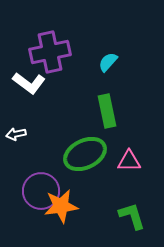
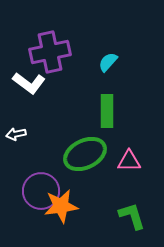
green rectangle: rotated 12 degrees clockwise
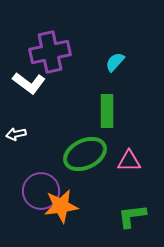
cyan semicircle: moved 7 px right
green L-shape: rotated 80 degrees counterclockwise
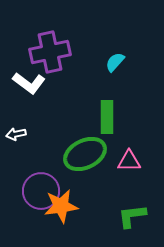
green rectangle: moved 6 px down
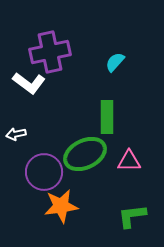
purple circle: moved 3 px right, 19 px up
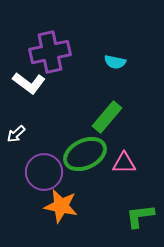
cyan semicircle: rotated 120 degrees counterclockwise
green rectangle: rotated 40 degrees clockwise
white arrow: rotated 30 degrees counterclockwise
pink triangle: moved 5 px left, 2 px down
orange star: rotated 20 degrees clockwise
green L-shape: moved 8 px right
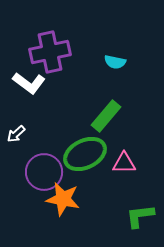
green rectangle: moved 1 px left, 1 px up
orange star: moved 2 px right, 7 px up
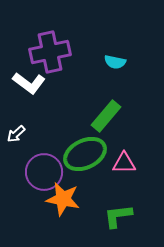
green L-shape: moved 22 px left
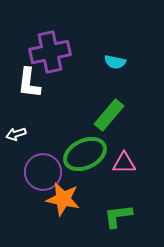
white L-shape: rotated 60 degrees clockwise
green rectangle: moved 3 px right, 1 px up
white arrow: rotated 24 degrees clockwise
purple circle: moved 1 px left
